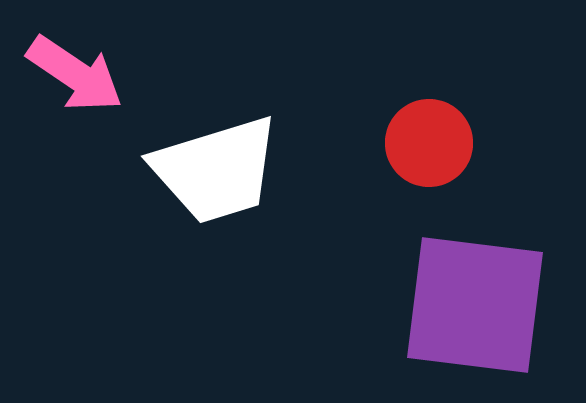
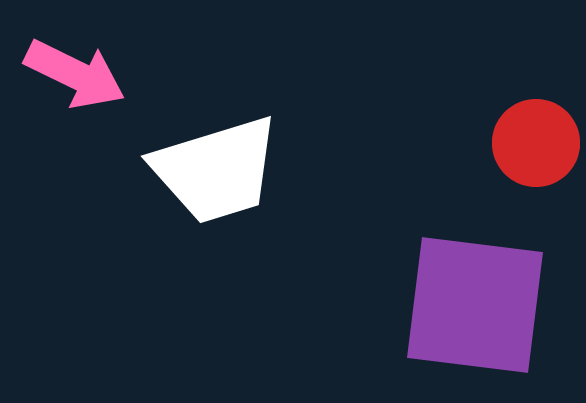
pink arrow: rotated 8 degrees counterclockwise
red circle: moved 107 px right
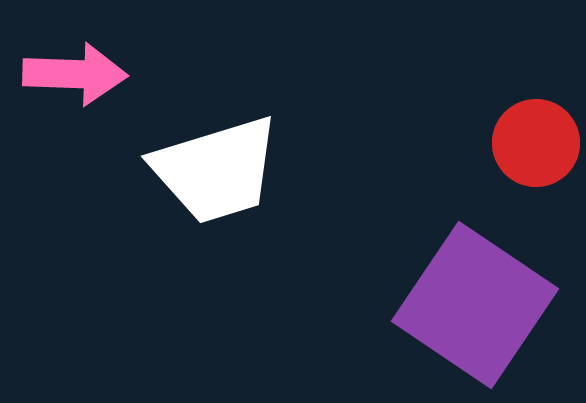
pink arrow: rotated 24 degrees counterclockwise
purple square: rotated 27 degrees clockwise
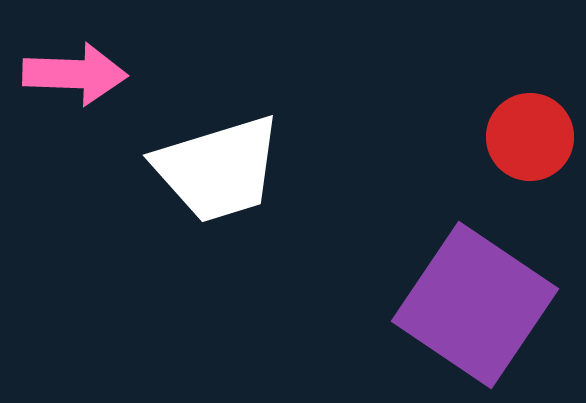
red circle: moved 6 px left, 6 px up
white trapezoid: moved 2 px right, 1 px up
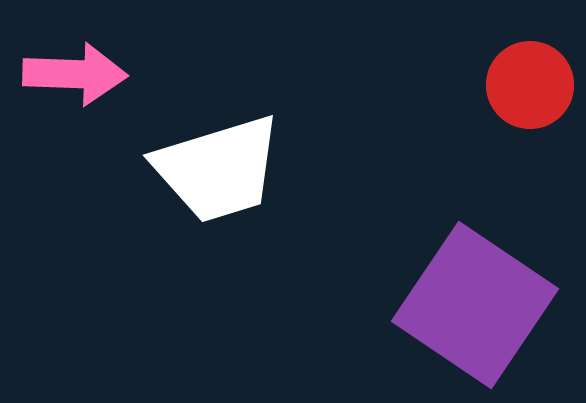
red circle: moved 52 px up
